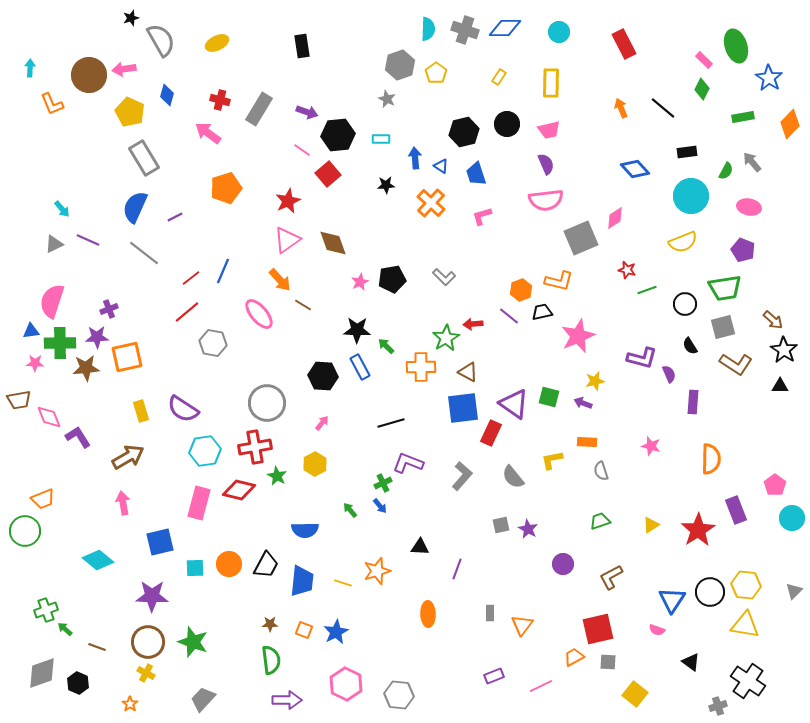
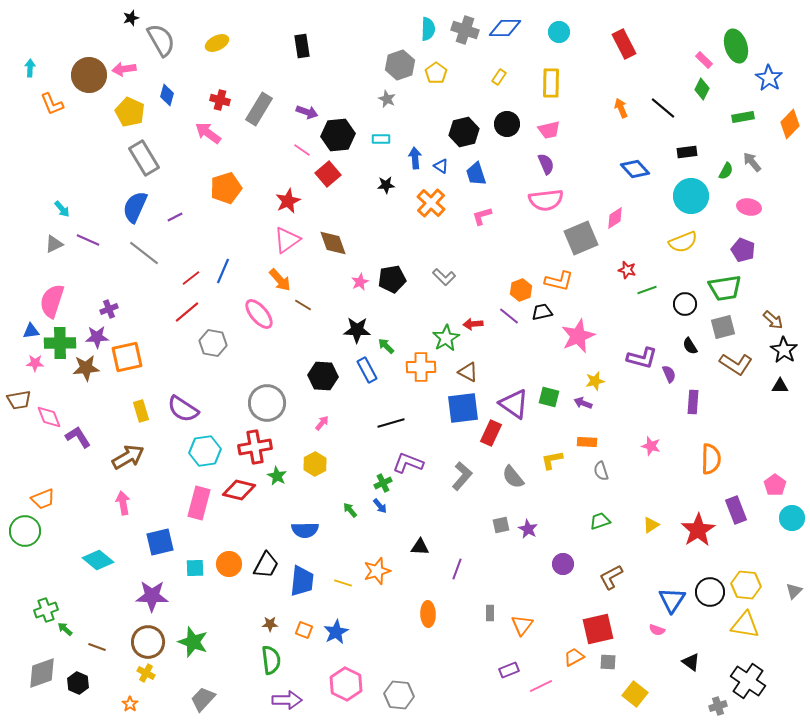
blue rectangle at (360, 367): moved 7 px right, 3 px down
purple rectangle at (494, 676): moved 15 px right, 6 px up
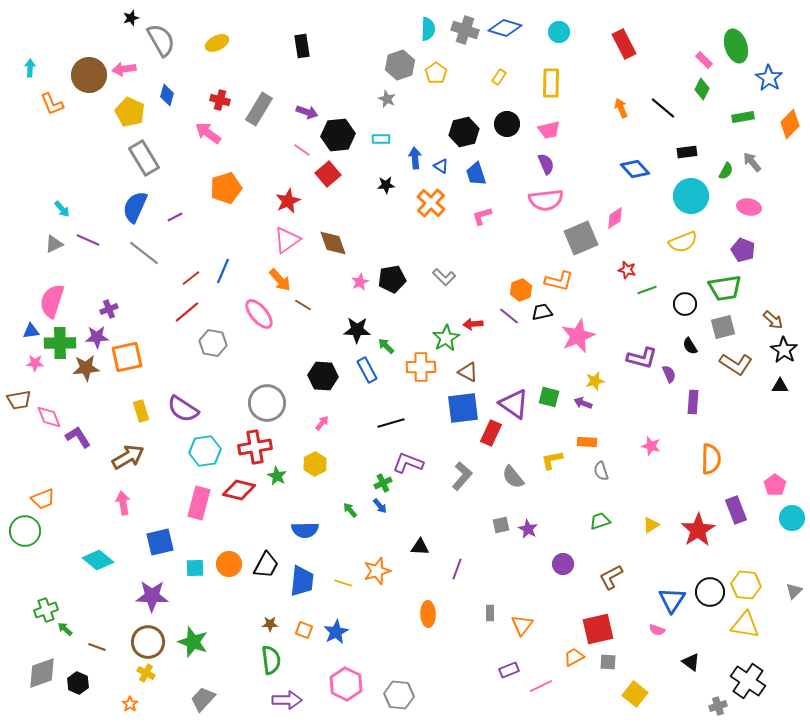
blue diamond at (505, 28): rotated 16 degrees clockwise
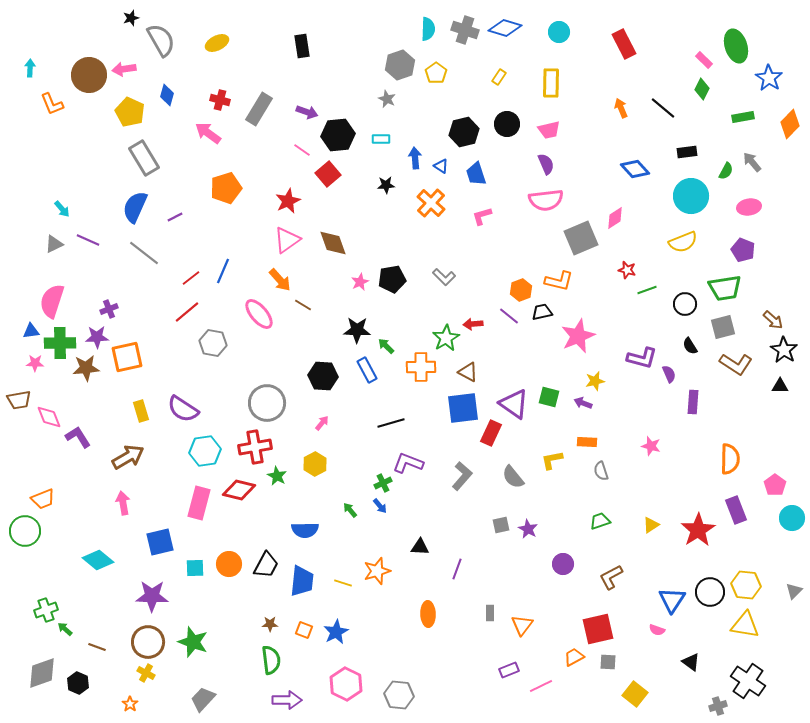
pink ellipse at (749, 207): rotated 20 degrees counterclockwise
orange semicircle at (711, 459): moved 19 px right
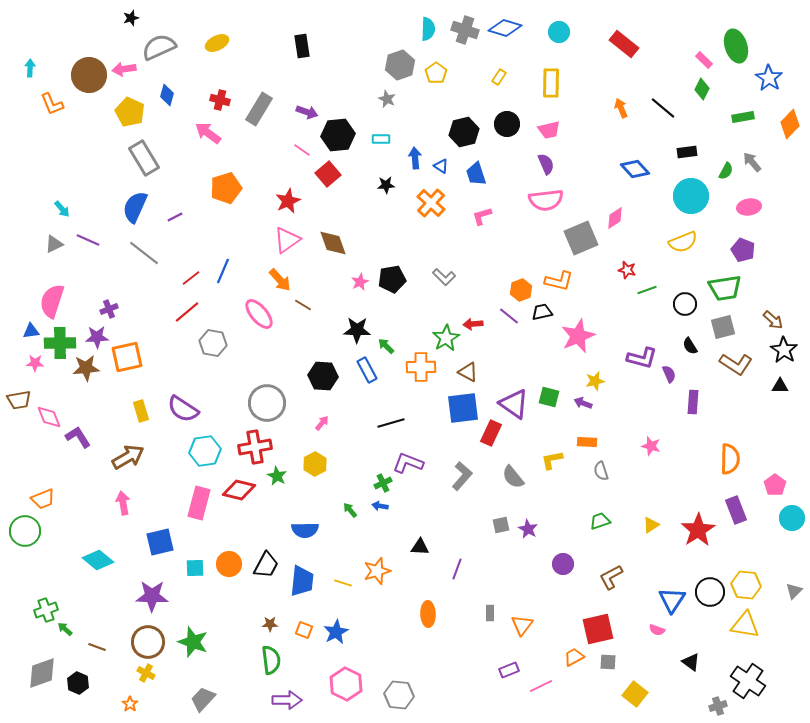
gray semicircle at (161, 40): moved 2 px left, 7 px down; rotated 84 degrees counterclockwise
red rectangle at (624, 44): rotated 24 degrees counterclockwise
blue arrow at (380, 506): rotated 140 degrees clockwise
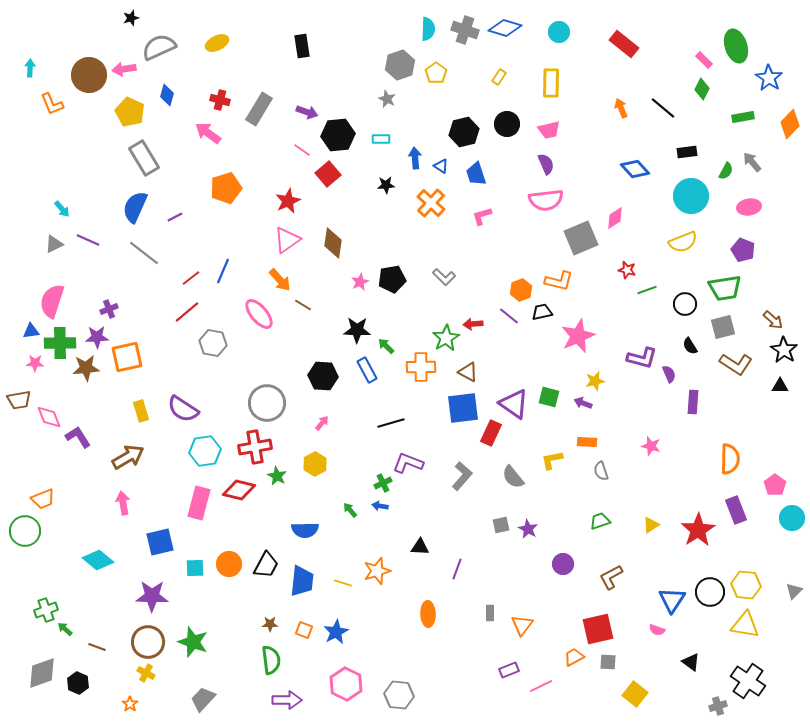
brown diamond at (333, 243): rotated 28 degrees clockwise
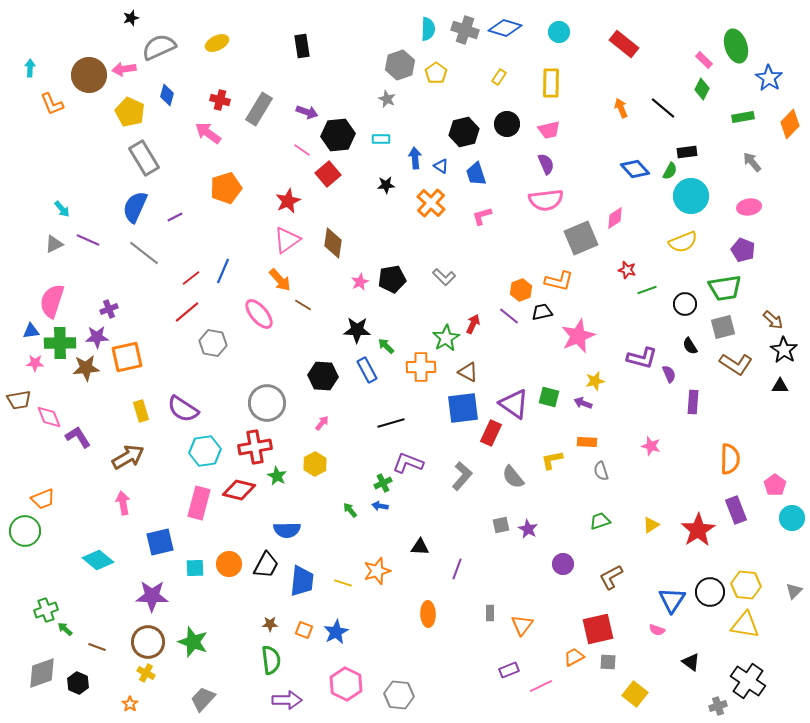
green semicircle at (726, 171): moved 56 px left
red arrow at (473, 324): rotated 120 degrees clockwise
blue semicircle at (305, 530): moved 18 px left
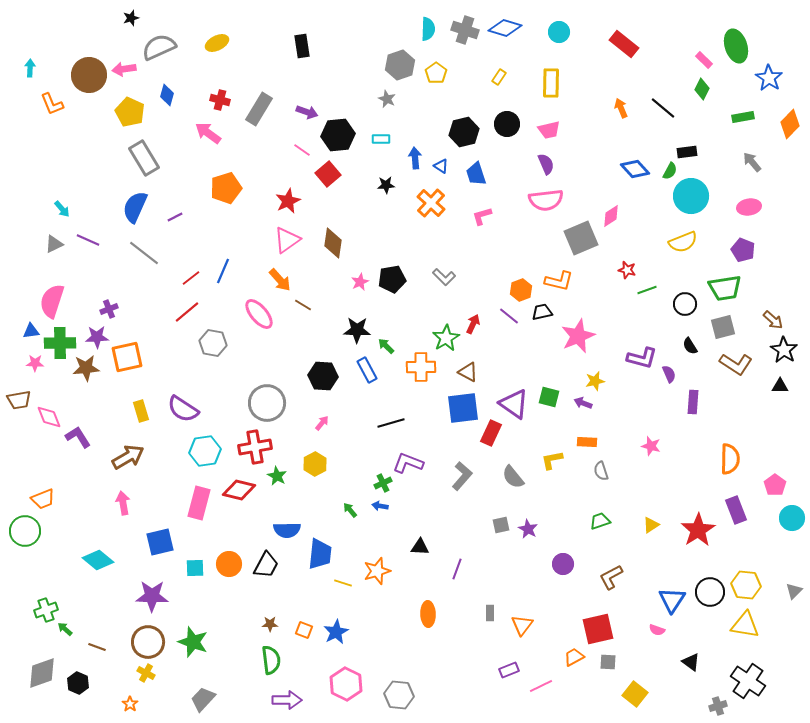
pink diamond at (615, 218): moved 4 px left, 2 px up
blue trapezoid at (302, 581): moved 18 px right, 27 px up
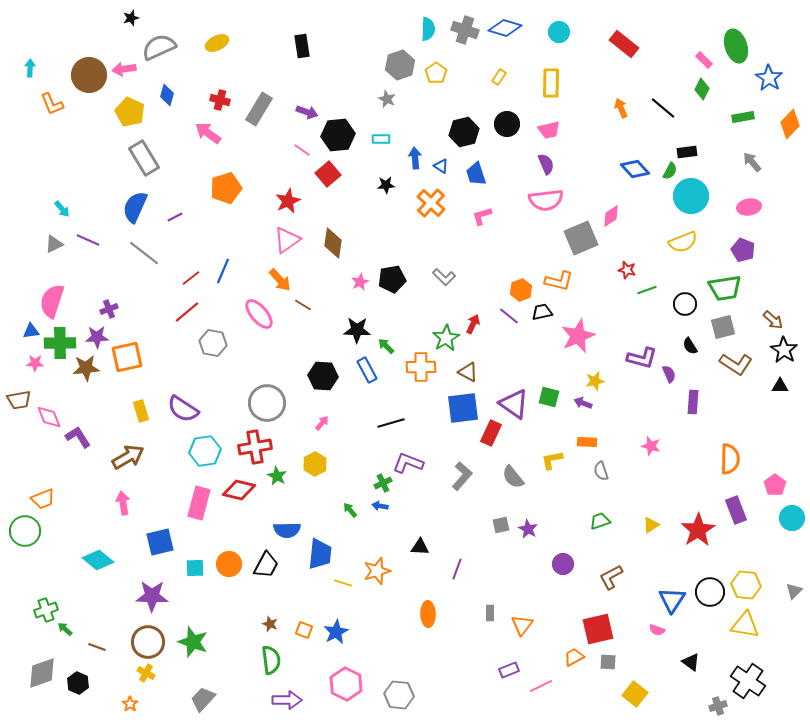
brown star at (270, 624): rotated 21 degrees clockwise
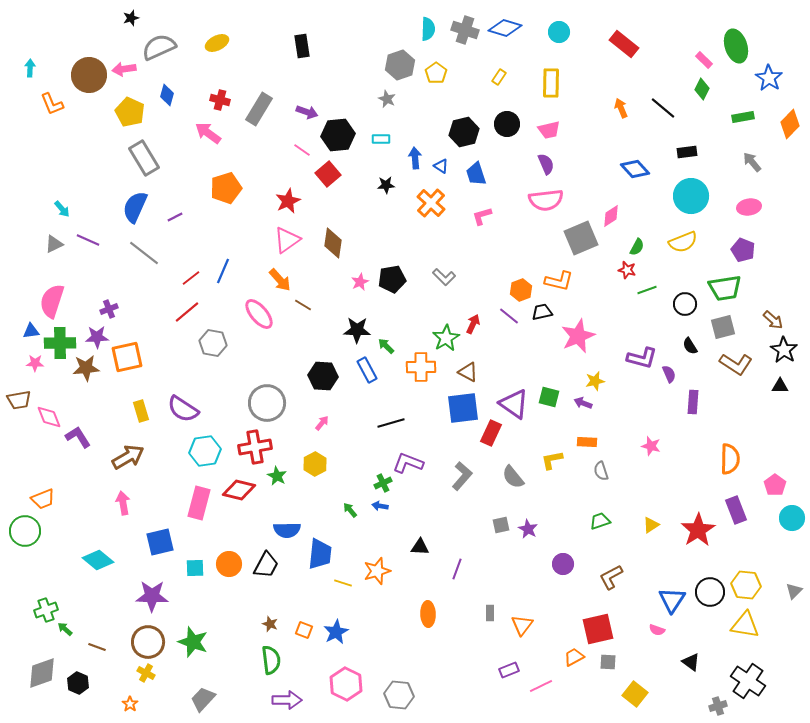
green semicircle at (670, 171): moved 33 px left, 76 px down
